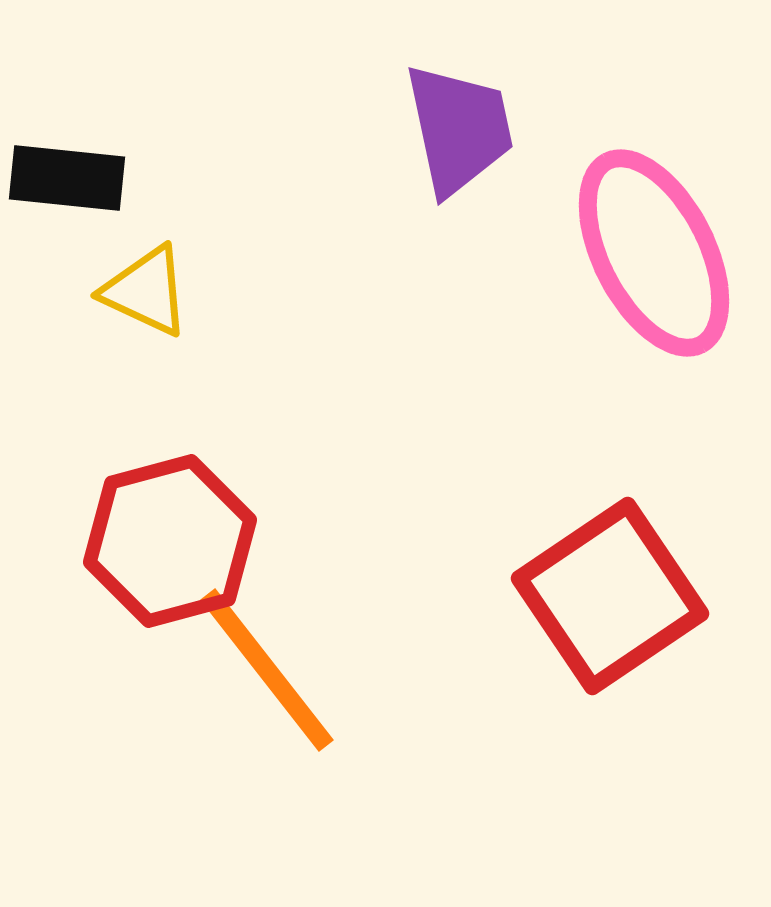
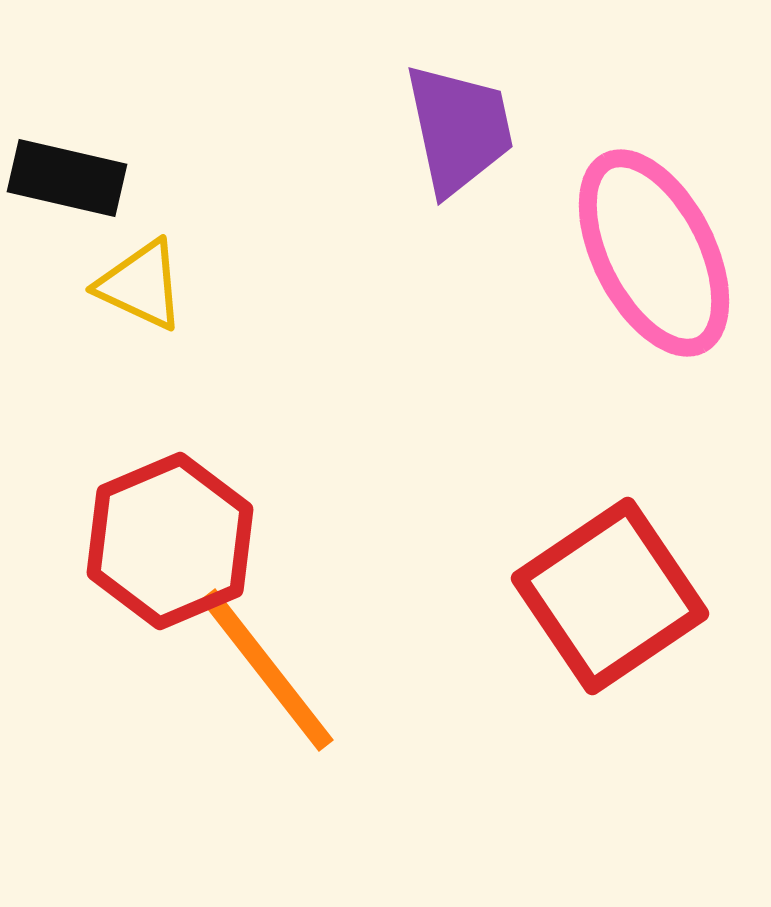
black rectangle: rotated 7 degrees clockwise
yellow triangle: moved 5 px left, 6 px up
red hexagon: rotated 8 degrees counterclockwise
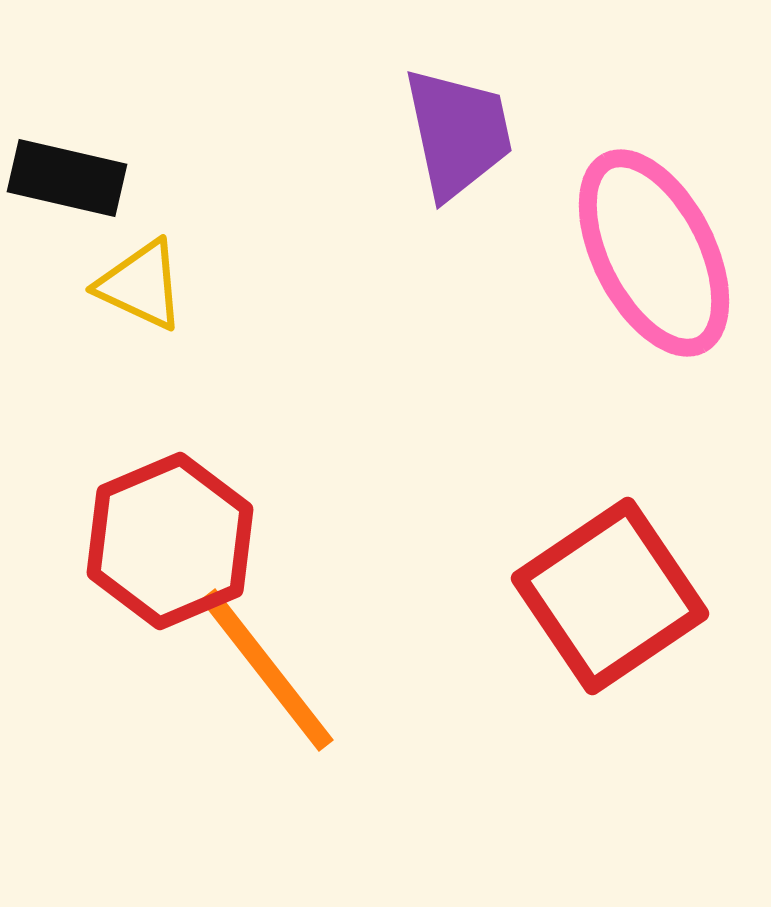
purple trapezoid: moved 1 px left, 4 px down
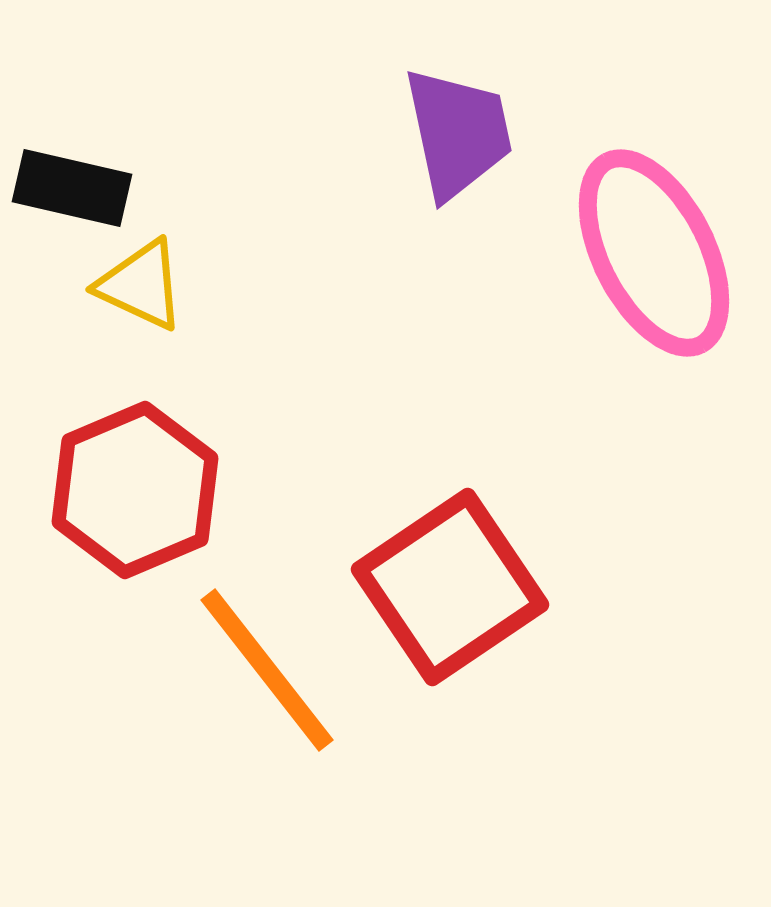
black rectangle: moved 5 px right, 10 px down
red hexagon: moved 35 px left, 51 px up
red square: moved 160 px left, 9 px up
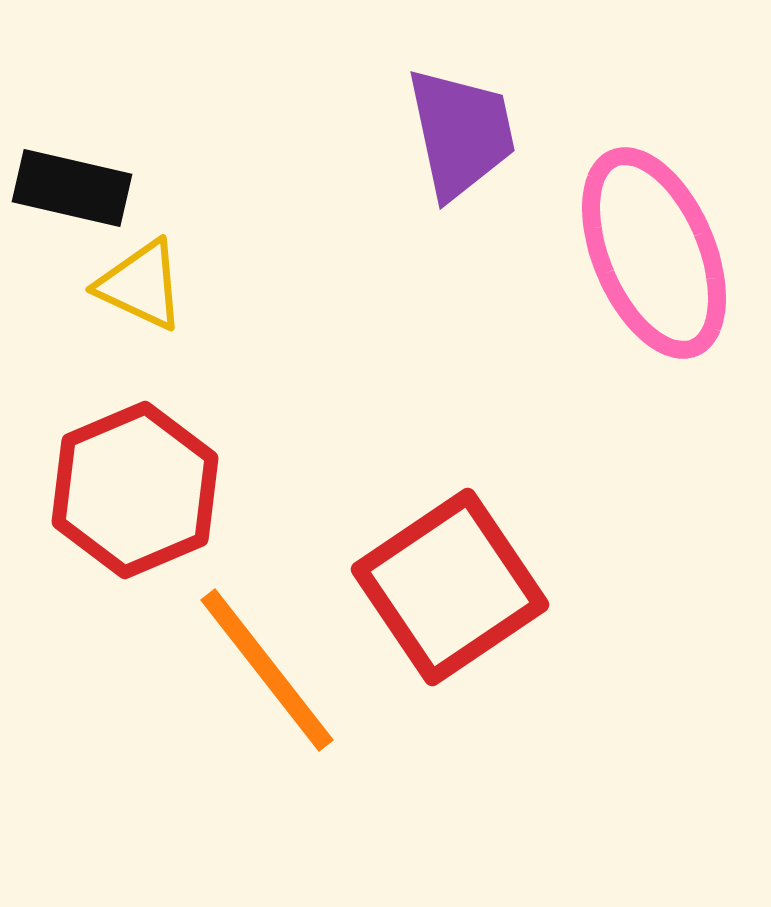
purple trapezoid: moved 3 px right
pink ellipse: rotated 4 degrees clockwise
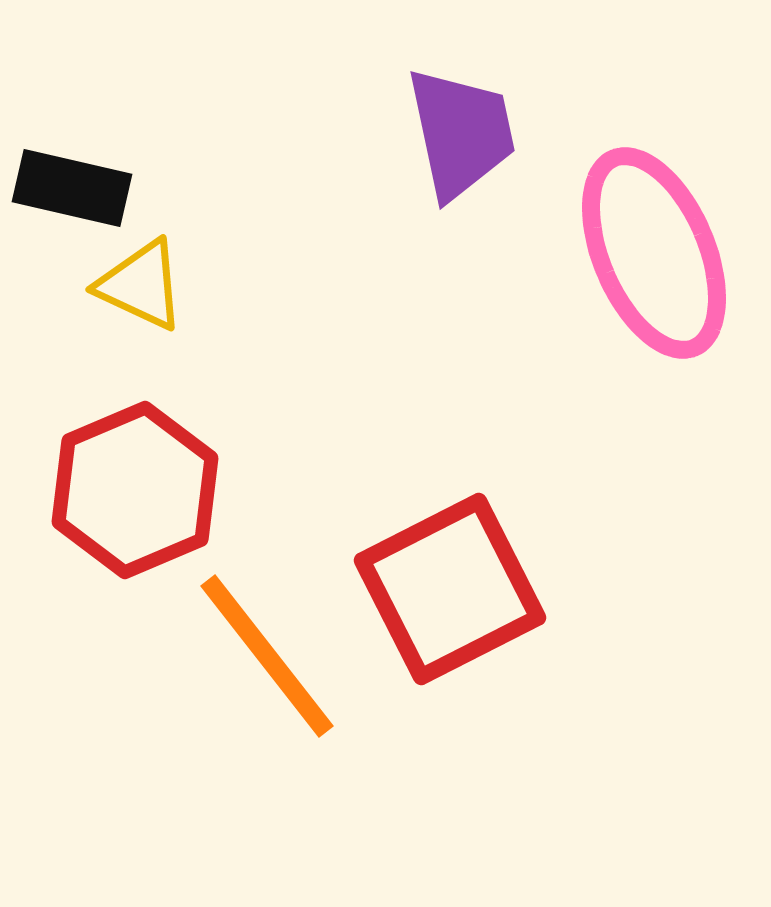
red square: moved 2 px down; rotated 7 degrees clockwise
orange line: moved 14 px up
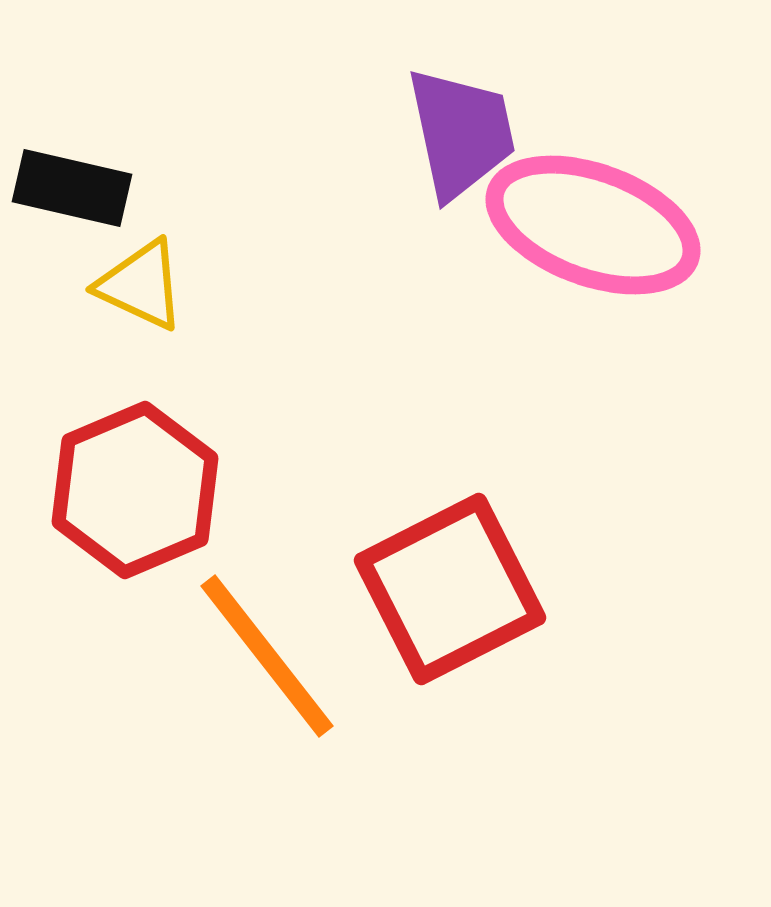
pink ellipse: moved 61 px left, 28 px up; rotated 47 degrees counterclockwise
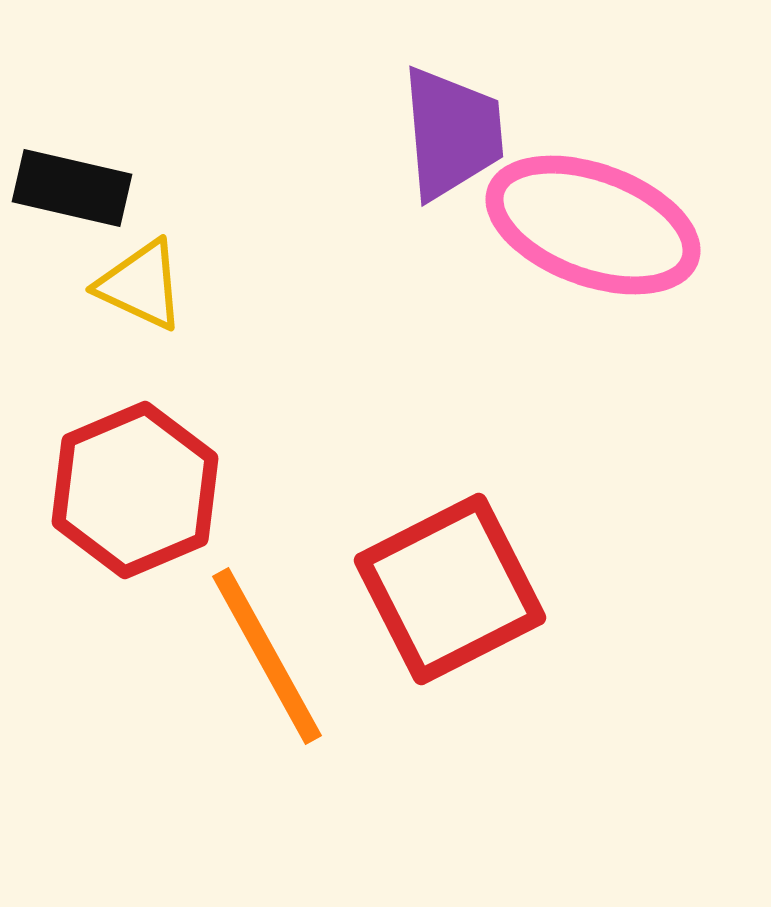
purple trapezoid: moved 9 px left; rotated 7 degrees clockwise
orange line: rotated 9 degrees clockwise
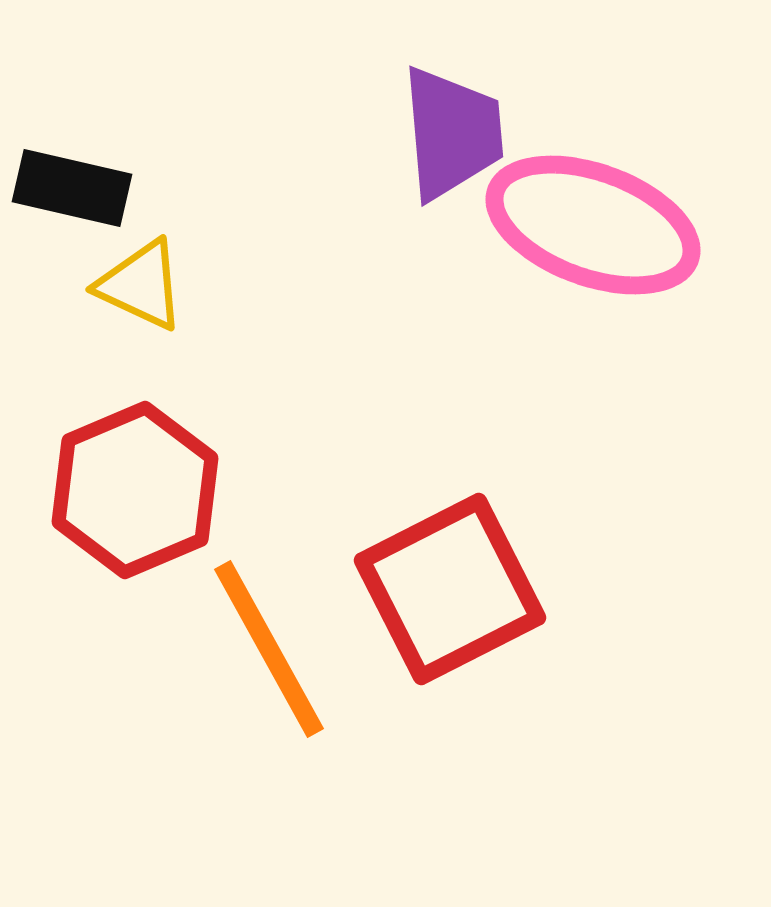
orange line: moved 2 px right, 7 px up
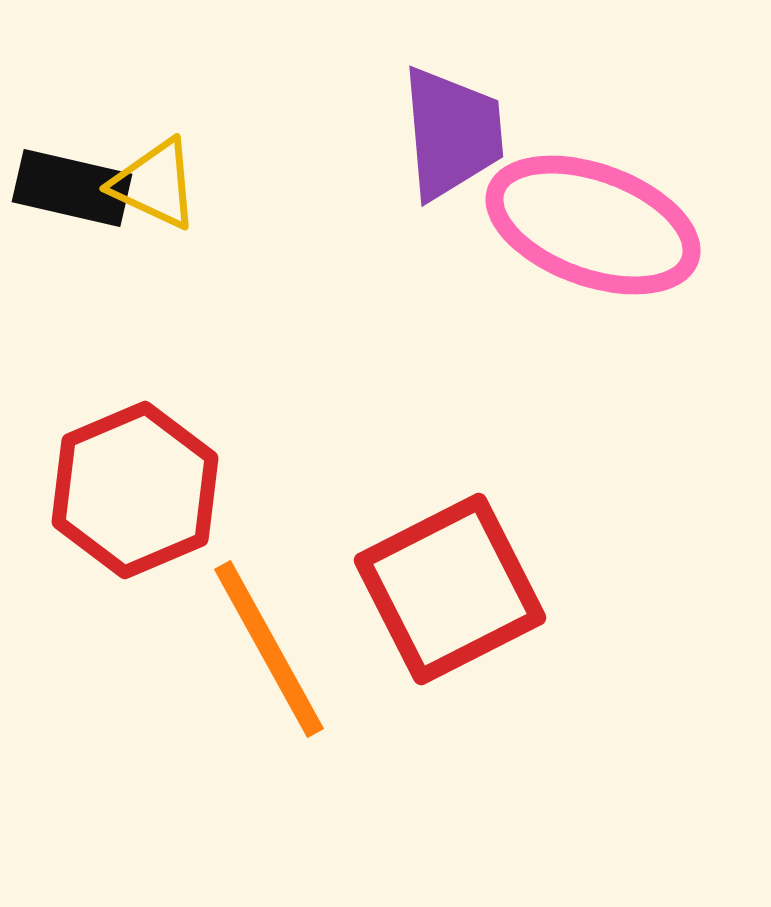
yellow triangle: moved 14 px right, 101 px up
